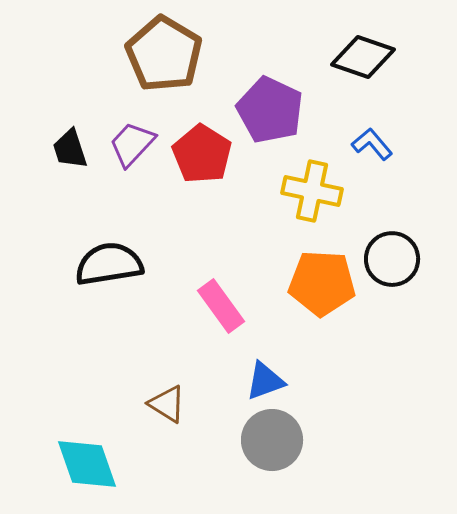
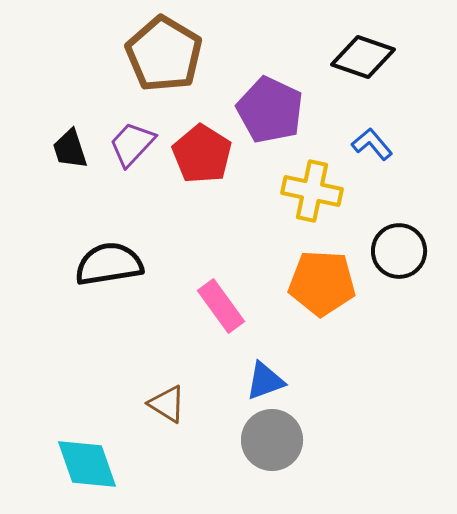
black circle: moved 7 px right, 8 px up
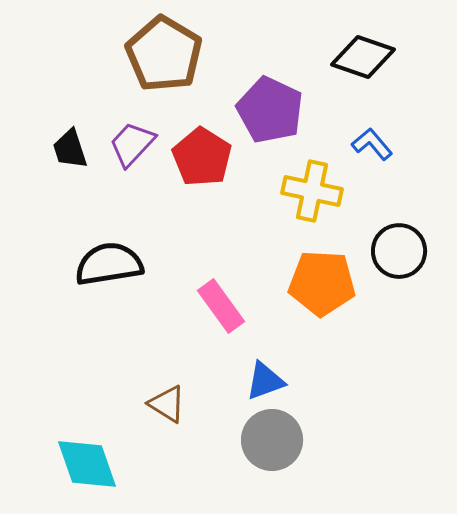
red pentagon: moved 3 px down
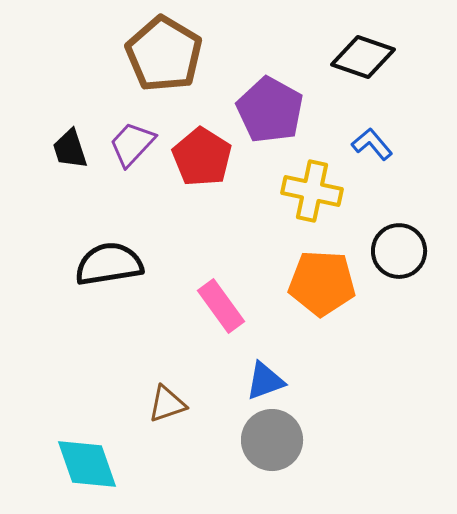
purple pentagon: rotated 4 degrees clockwise
brown triangle: rotated 51 degrees counterclockwise
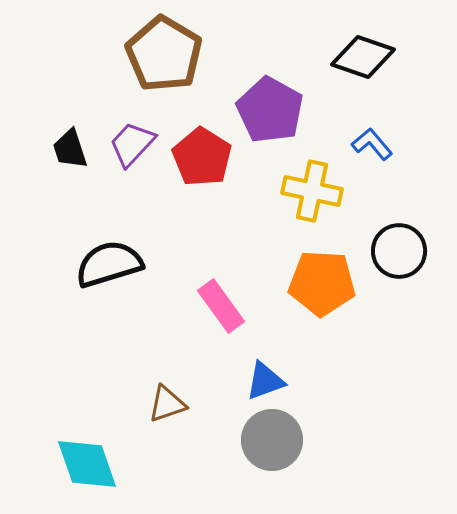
black semicircle: rotated 8 degrees counterclockwise
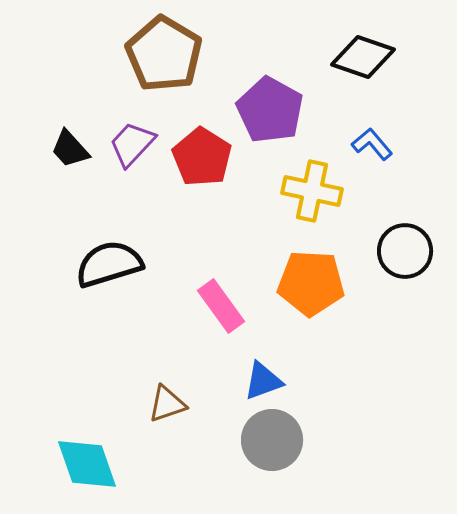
black trapezoid: rotated 24 degrees counterclockwise
black circle: moved 6 px right
orange pentagon: moved 11 px left
blue triangle: moved 2 px left
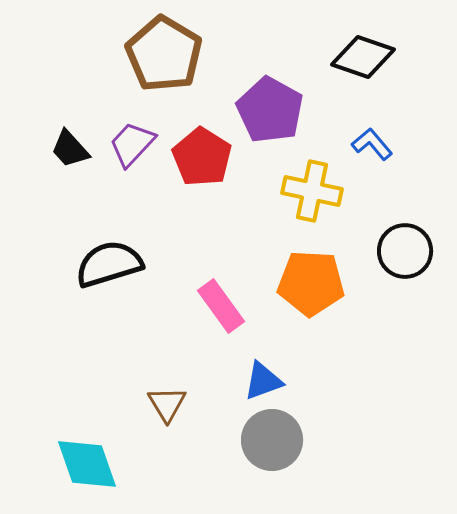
brown triangle: rotated 42 degrees counterclockwise
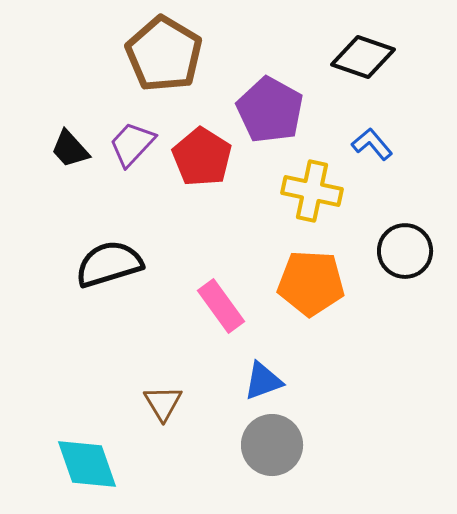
brown triangle: moved 4 px left, 1 px up
gray circle: moved 5 px down
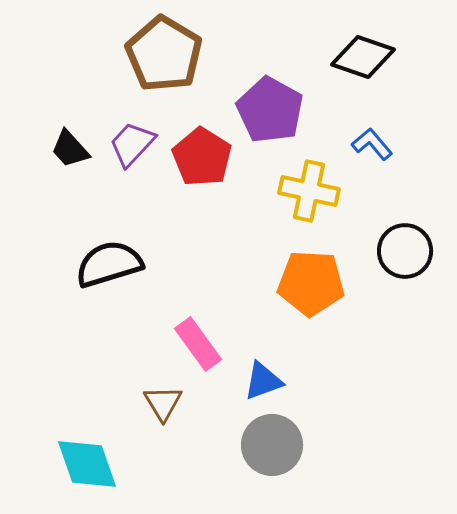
yellow cross: moved 3 px left
pink rectangle: moved 23 px left, 38 px down
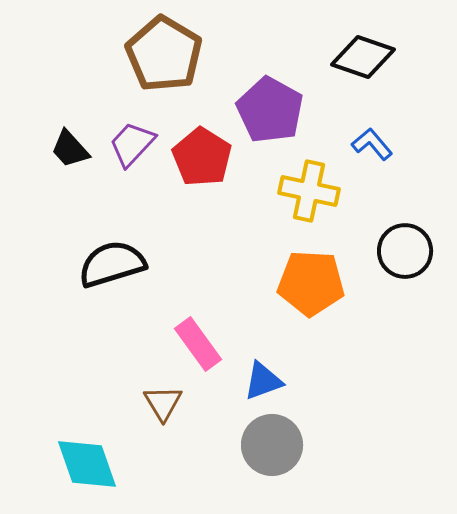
black semicircle: moved 3 px right
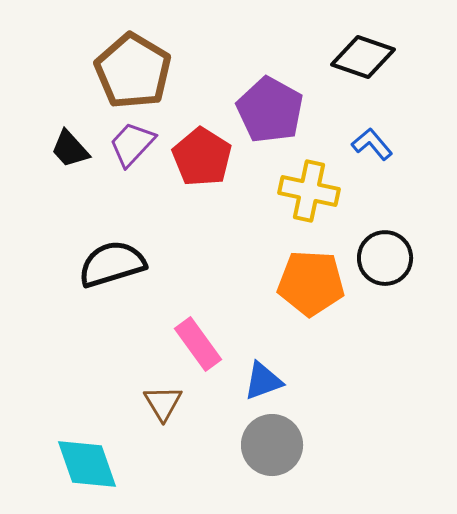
brown pentagon: moved 31 px left, 17 px down
black circle: moved 20 px left, 7 px down
